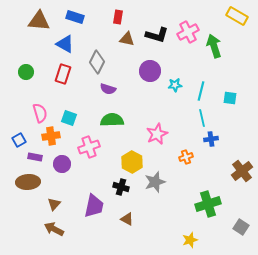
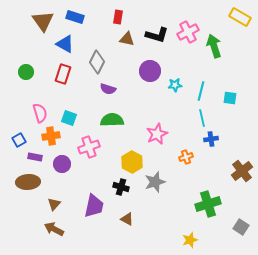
yellow rectangle at (237, 16): moved 3 px right, 1 px down
brown triangle at (39, 21): moved 4 px right; rotated 50 degrees clockwise
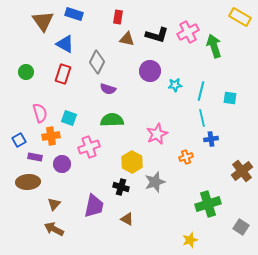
blue rectangle at (75, 17): moved 1 px left, 3 px up
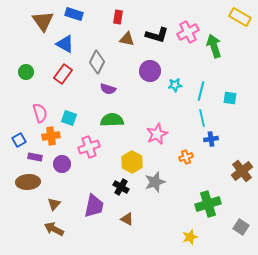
red rectangle at (63, 74): rotated 18 degrees clockwise
black cross at (121, 187): rotated 14 degrees clockwise
yellow star at (190, 240): moved 3 px up
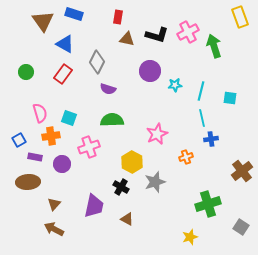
yellow rectangle at (240, 17): rotated 40 degrees clockwise
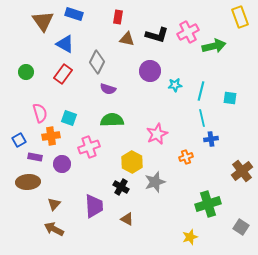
green arrow at (214, 46): rotated 95 degrees clockwise
purple trapezoid at (94, 206): rotated 15 degrees counterclockwise
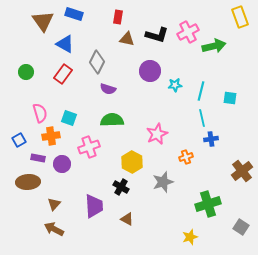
purple rectangle at (35, 157): moved 3 px right, 1 px down
gray star at (155, 182): moved 8 px right
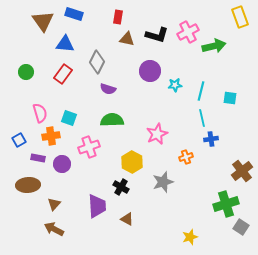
blue triangle at (65, 44): rotated 24 degrees counterclockwise
brown ellipse at (28, 182): moved 3 px down
green cross at (208, 204): moved 18 px right
purple trapezoid at (94, 206): moved 3 px right
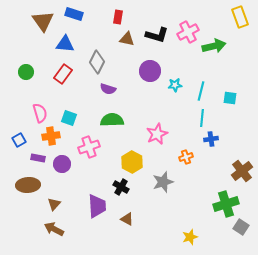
cyan line at (202, 118): rotated 18 degrees clockwise
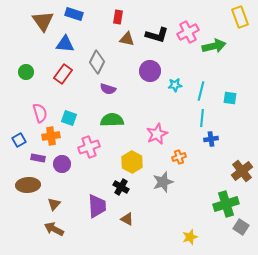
orange cross at (186, 157): moved 7 px left
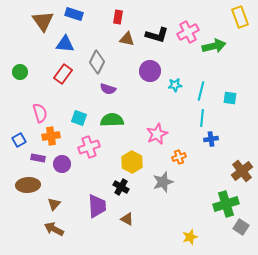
green circle at (26, 72): moved 6 px left
cyan square at (69, 118): moved 10 px right
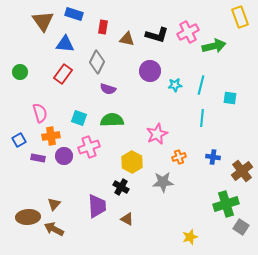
red rectangle at (118, 17): moved 15 px left, 10 px down
cyan line at (201, 91): moved 6 px up
blue cross at (211, 139): moved 2 px right, 18 px down; rotated 16 degrees clockwise
purple circle at (62, 164): moved 2 px right, 8 px up
gray star at (163, 182): rotated 15 degrees clockwise
brown ellipse at (28, 185): moved 32 px down
